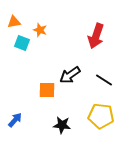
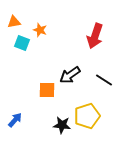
red arrow: moved 1 px left
yellow pentagon: moved 14 px left; rotated 25 degrees counterclockwise
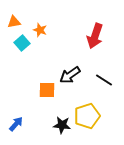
cyan square: rotated 28 degrees clockwise
blue arrow: moved 1 px right, 4 px down
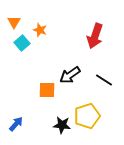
orange triangle: rotated 48 degrees counterclockwise
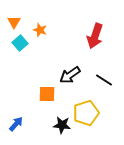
cyan square: moved 2 px left
orange square: moved 4 px down
yellow pentagon: moved 1 px left, 3 px up
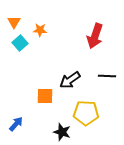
orange star: rotated 16 degrees counterclockwise
black arrow: moved 5 px down
black line: moved 3 px right, 4 px up; rotated 30 degrees counterclockwise
orange square: moved 2 px left, 2 px down
yellow pentagon: rotated 20 degrees clockwise
black star: moved 7 px down; rotated 12 degrees clockwise
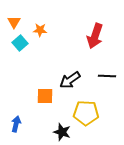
blue arrow: rotated 28 degrees counterclockwise
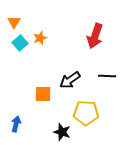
orange star: moved 8 px down; rotated 24 degrees counterclockwise
orange square: moved 2 px left, 2 px up
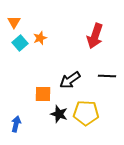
black star: moved 3 px left, 18 px up
